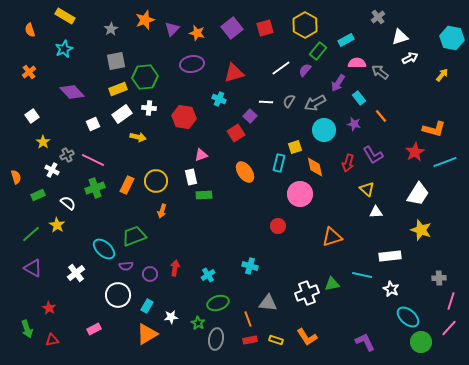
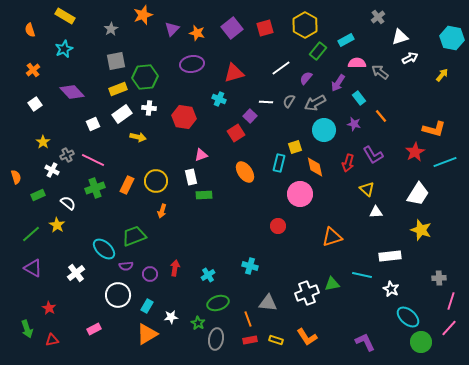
orange star at (145, 20): moved 2 px left, 5 px up
purple semicircle at (305, 70): moved 1 px right, 8 px down
orange cross at (29, 72): moved 4 px right, 2 px up
white square at (32, 116): moved 3 px right, 12 px up
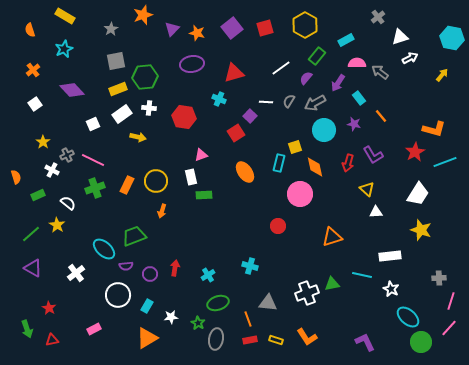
green rectangle at (318, 51): moved 1 px left, 5 px down
purple diamond at (72, 92): moved 2 px up
orange triangle at (147, 334): moved 4 px down
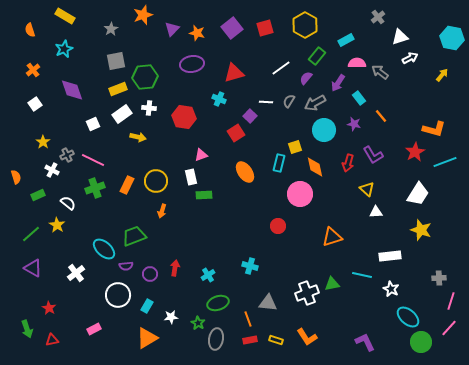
purple diamond at (72, 90): rotated 25 degrees clockwise
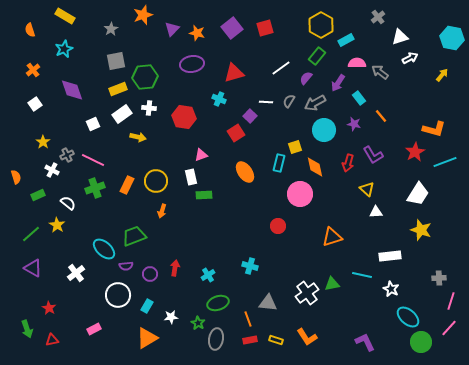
yellow hexagon at (305, 25): moved 16 px right
white cross at (307, 293): rotated 15 degrees counterclockwise
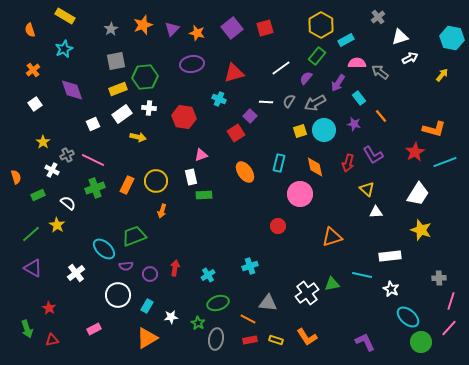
orange star at (143, 15): moved 10 px down
yellow square at (295, 147): moved 5 px right, 16 px up
cyan cross at (250, 266): rotated 35 degrees counterclockwise
orange line at (248, 319): rotated 42 degrees counterclockwise
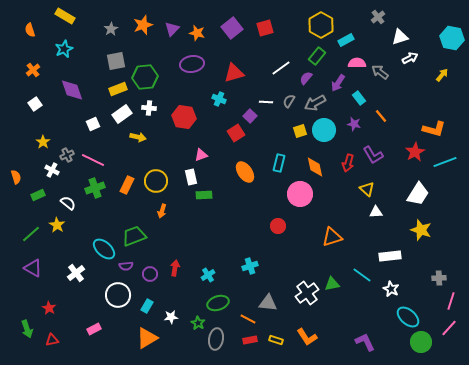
cyan line at (362, 275): rotated 24 degrees clockwise
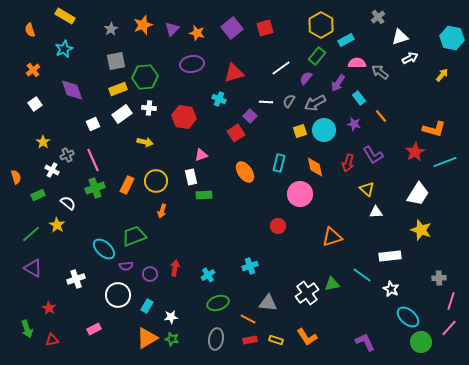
yellow arrow at (138, 137): moved 7 px right, 5 px down
pink line at (93, 160): rotated 40 degrees clockwise
white cross at (76, 273): moved 6 px down; rotated 18 degrees clockwise
green star at (198, 323): moved 26 px left, 16 px down; rotated 16 degrees counterclockwise
